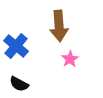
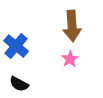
brown arrow: moved 13 px right
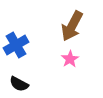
brown arrow: rotated 32 degrees clockwise
blue cross: moved 1 px up; rotated 20 degrees clockwise
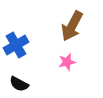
pink star: moved 3 px left, 3 px down; rotated 18 degrees clockwise
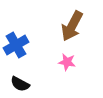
pink star: rotated 24 degrees clockwise
black semicircle: moved 1 px right
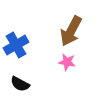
brown arrow: moved 1 px left, 5 px down
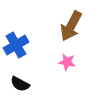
brown arrow: moved 5 px up
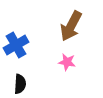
black semicircle: rotated 114 degrees counterclockwise
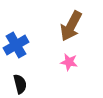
pink star: moved 2 px right
black semicircle: rotated 18 degrees counterclockwise
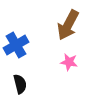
brown arrow: moved 3 px left, 1 px up
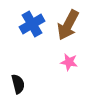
blue cross: moved 16 px right, 21 px up
black semicircle: moved 2 px left
